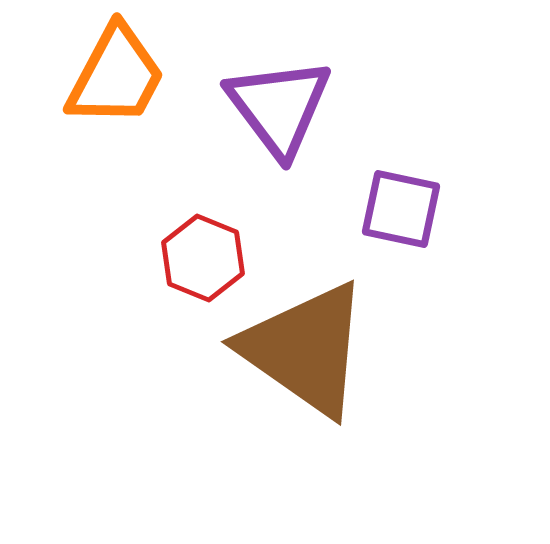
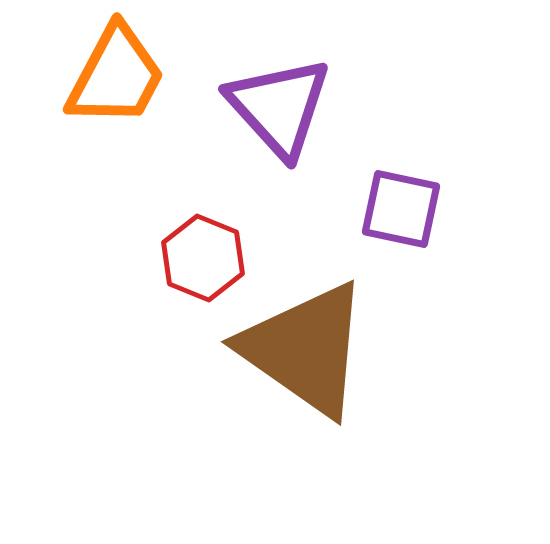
purple triangle: rotated 5 degrees counterclockwise
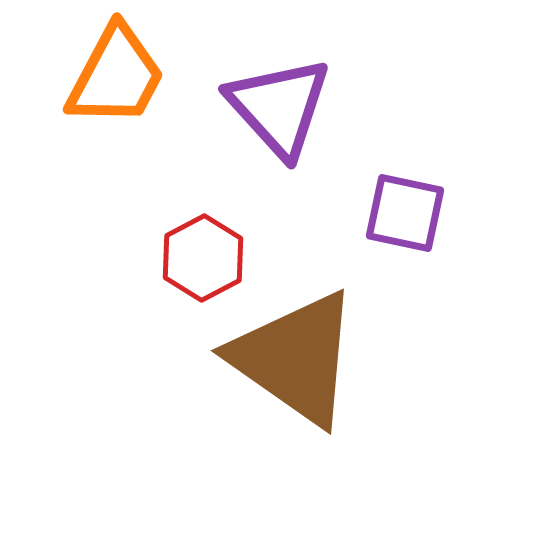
purple square: moved 4 px right, 4 px down
red hexagon: rotated 10 degrees clockwise
brown triangle: moved 10 px left, 9 px down
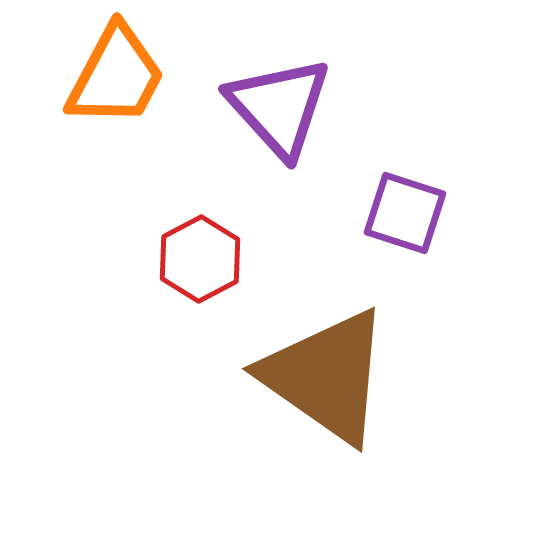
purple square: rotated 6 degrees clockwise
red hexagon: moved 3 px left, 1 px down
brown triangle: moved 31 px right, 18 px down
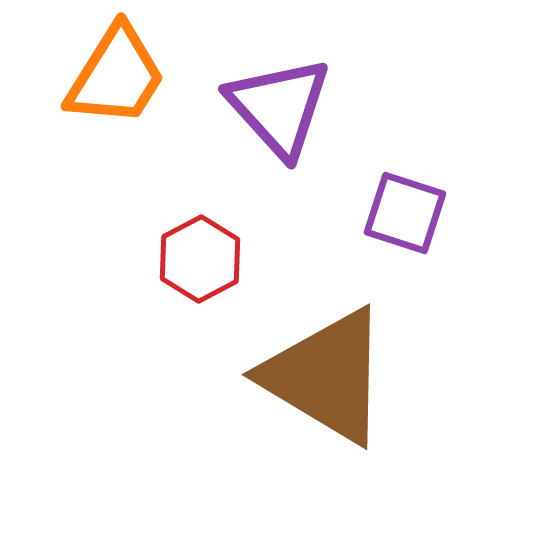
orange trapezoid: rotated 4 degrees clockwise
brown triangle: rotated 4 degrees counterclockwise
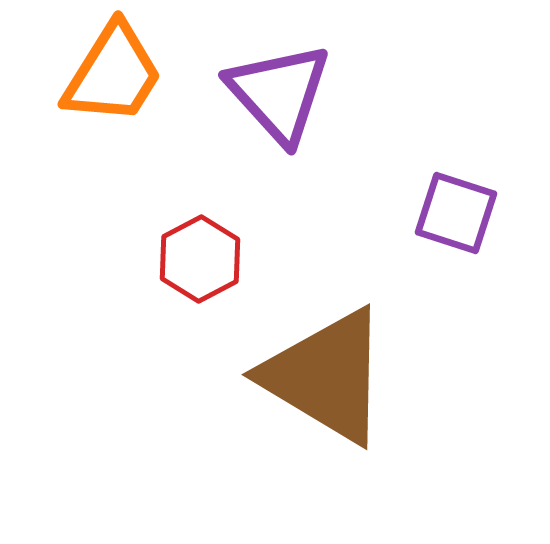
orange trapezoid: moved 3 px left, 2 px up
purple triangle: moved 14 px up
purple square: moved 51 px right
